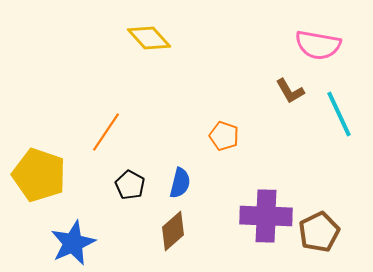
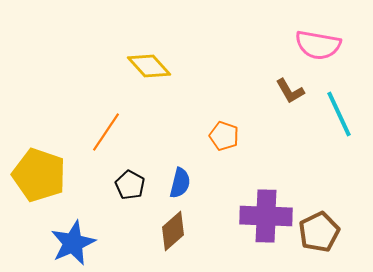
yellow diamond: moved 28 px down
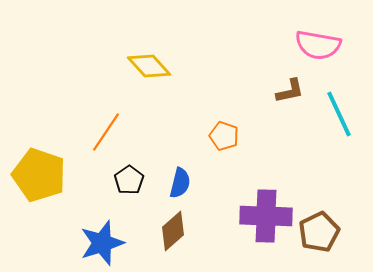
brown L-shape: rotated 72 degrees counterclockwise
black pentagon: moved 1 px left, 5 px up; rotated 8 degrees clockwise
blue star: moved 29 px right; rotated 6 degrees clockwise
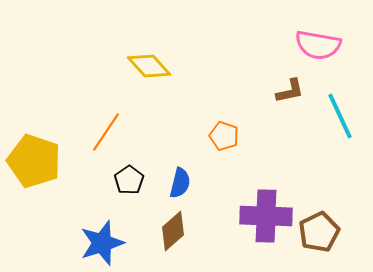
cyan line: moved 1 px right, 2 px down
yellow pentagon: moved 5 px left, 14 px up
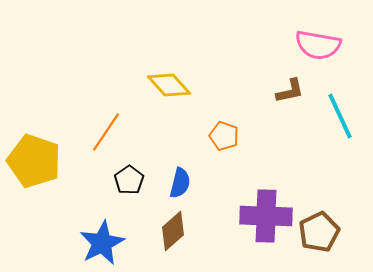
yellow diamond: moved 20 px right, 19 px down
blue star: rotated 9 degrees counterclockwise
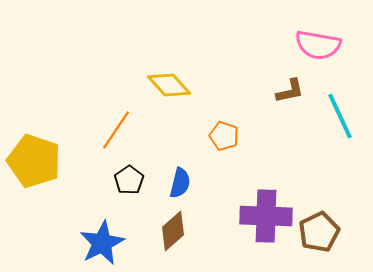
orange line: moved 10 px right, 2 px up
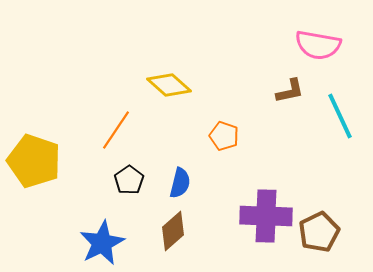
yellow diamond: rotated 6 degrees counterclockwise
